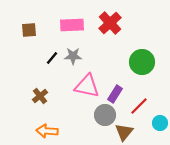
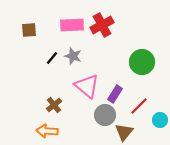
red cross: moved 8 px left, 2 px down; rotated 15 degrees clockwise
gray star: rotated 18 degrees clockwise
pink triangle: rotated 28 degrees clockwise
brown cross: moved 14 px right, 9 px down
cyan circle: moved 3 px up
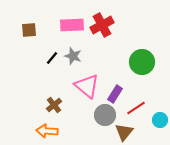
red line: moved 3 px left, 2 px down; rotated 12 degrees clockwise
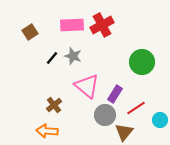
brown square: moved 1 px right, 2 px down; rotated 28 degrees counterclockwise
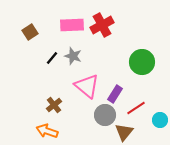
orange arrow: rotated 15 degrees clockwise
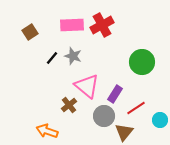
brown cross: moved 15 px right
gray circle: moved 1 px left, 1 px down
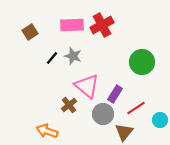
gray circle: moved 1 px left, 2 px up
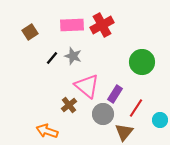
red line: rotated 24 degrees counterclockwise
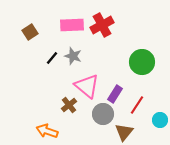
red line: moved 1 px right, 3 px up
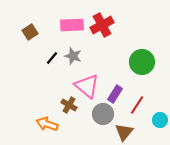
brown cross: rotated 21 degrees counterclockwise
orange arrow: moved 7 px up
